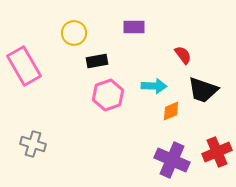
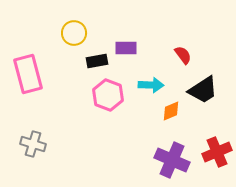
purple rectangle: moved 8 px left, 21 px down
pink rectangle: moved 4 px right, 8 px down; rotated 15 degrees clockwise
cyan arrow: moved 3 px left, 1 px up
black trapezoid: rotated 52 degrees counterclockwise
pink hexagon: rotated 20 degrees counterclockwise
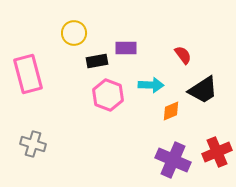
purple cross: moved 1 px right
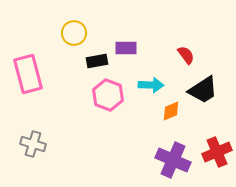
red semicircle: moved 3 px right
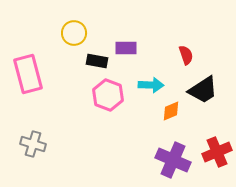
red semicircle: rotated 18 degrees clockwise
black rectangle: rotated 20 degrees clockwise
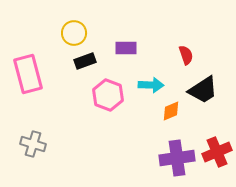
black rectangle: moved 12 px left; rotated 30 degrees counterclockwise
purple cross: moved 4 px right, 2 px up; rotated 32 degrees counterclockwise
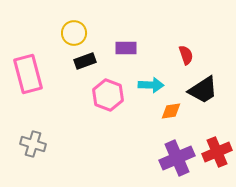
orange diamond: rotated 15 degrees clockwise
purple cross: rotated 16 degrees counterclockwise
